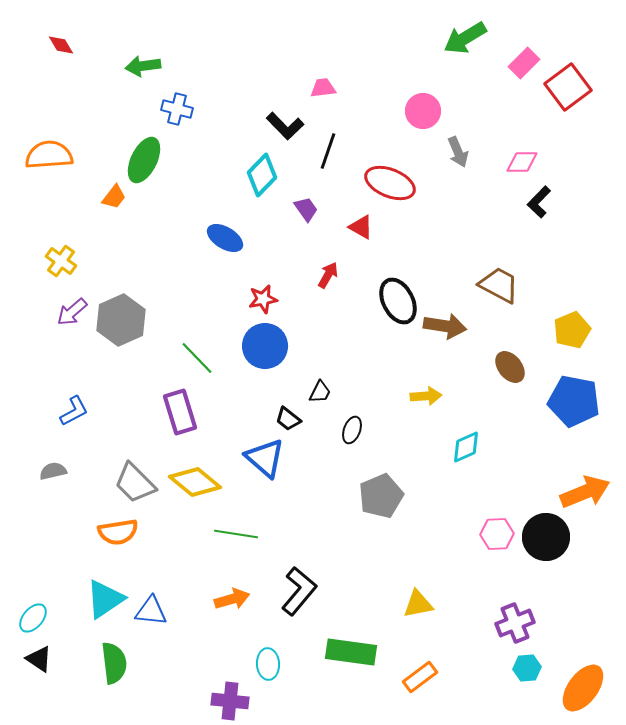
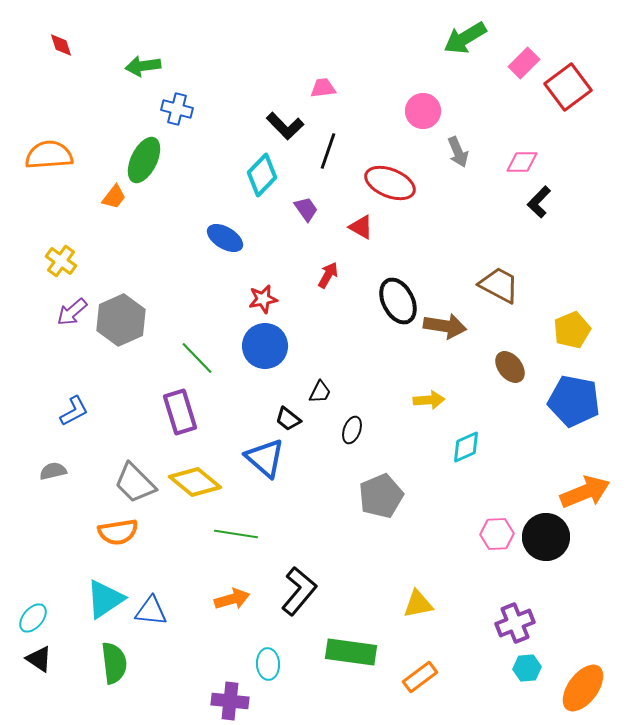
red diamond at (61, 45): rotated 12 degrees clockwise
yellow arrow at (426, 396): moved 3 px right, 4 px down
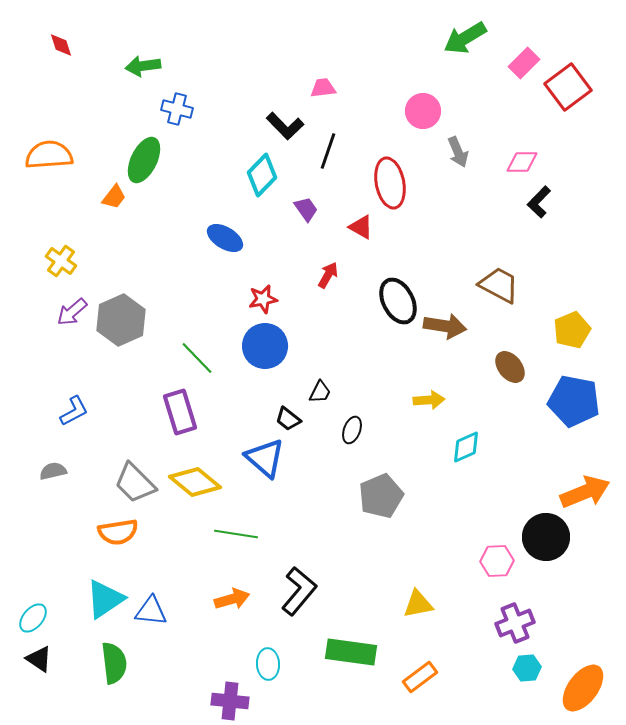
red ellipse at (390, 183): rotated 57 degrees clockwise
pink hexagon at (497, 534): moved 27 px down
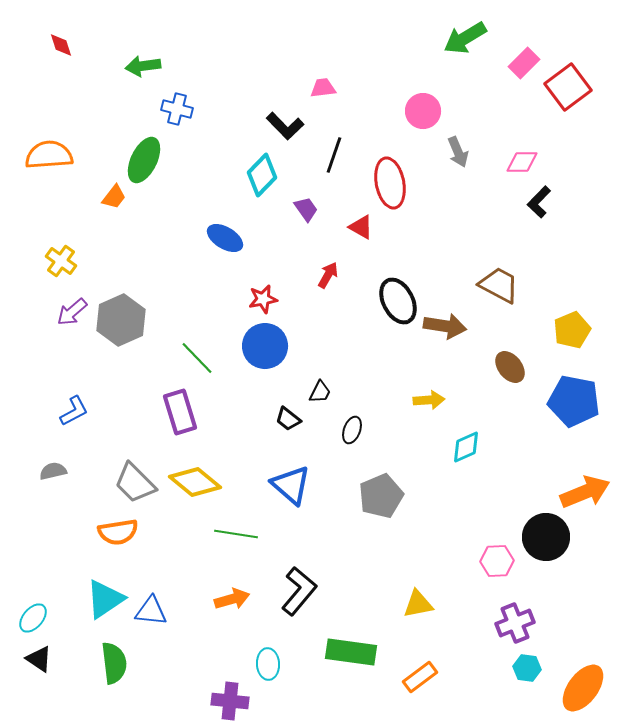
black line at (328, 151): moved 6 px right, 4 px down
blue triangle at (265, 458): moved 26 px right, 27 px down
cyan hexagon at (527, 668): rotated 12 degrees clockwise
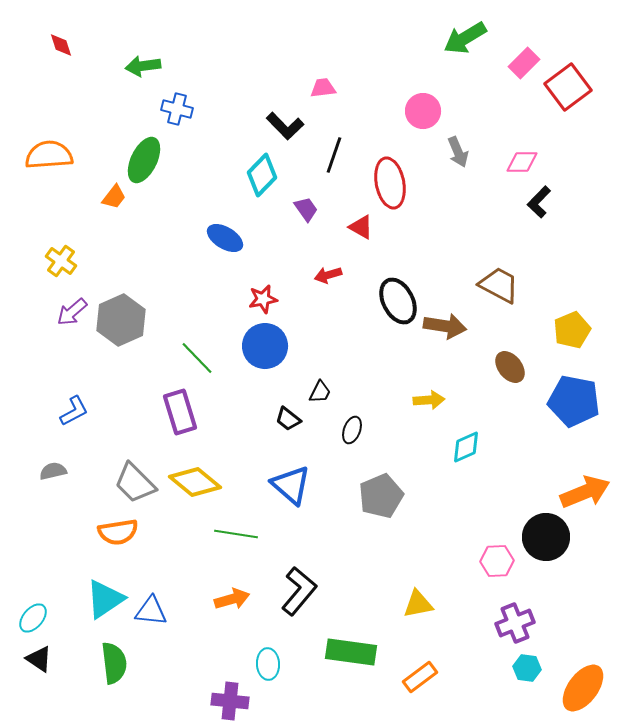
red arrow at (328, 275): rotated 136 degrees counterclockwise
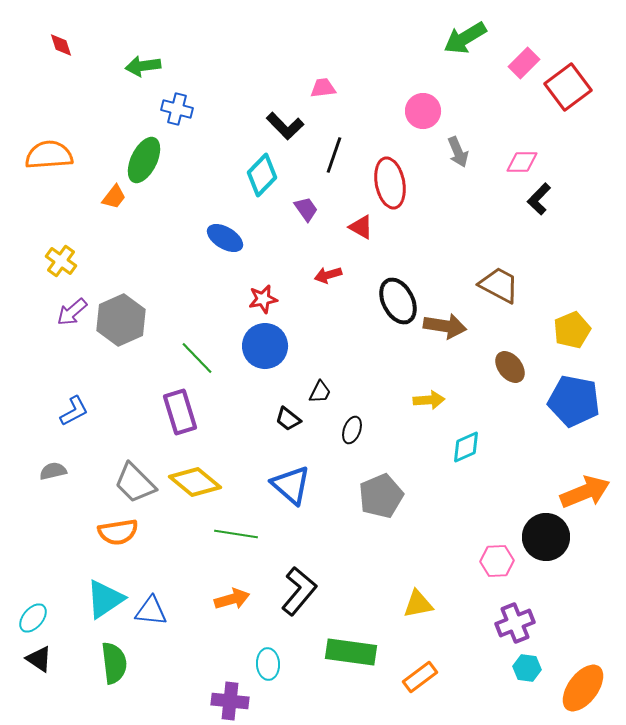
black L-shape at (539, 202): moved 3 px up
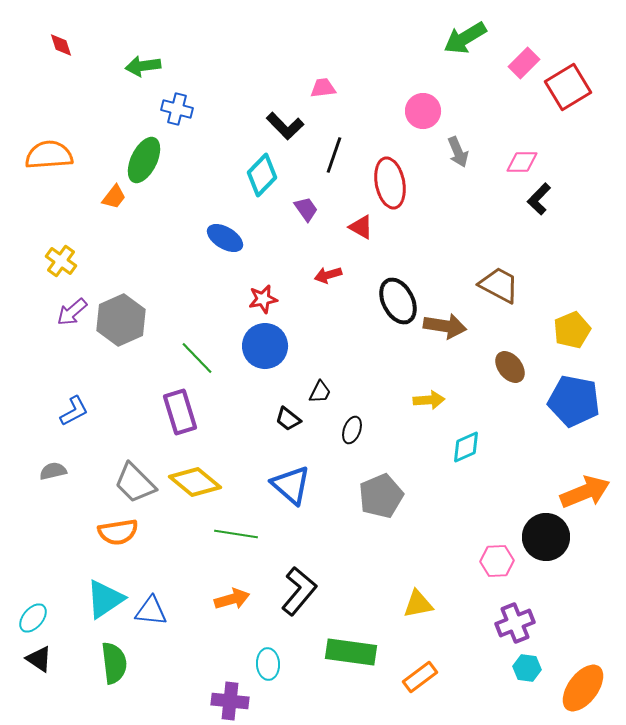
red square at (568, 87): rotated 6 degrees clockwise
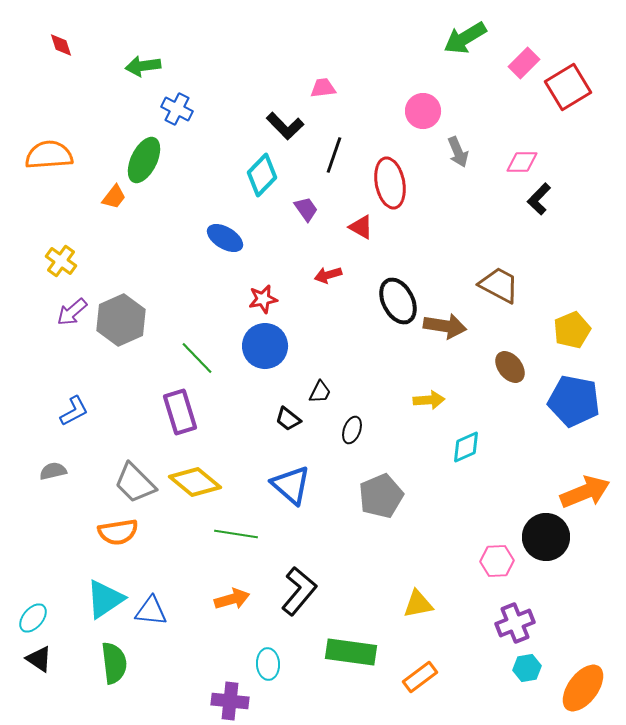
blue cross at (177, 109): rotated 12 degrees clockwise
cyan hexagon at (527, 668): rotated 16 degrees counterclockwise
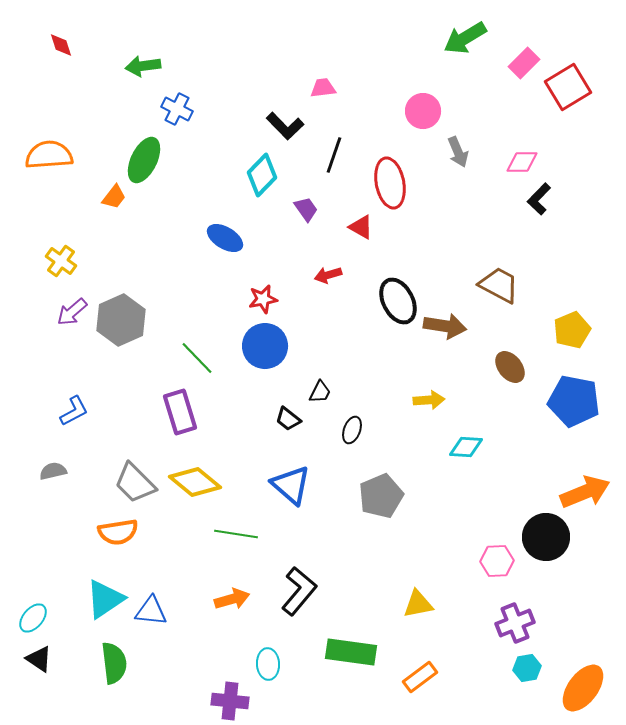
cyan diamond at (466, 447): rotated 28 degrees clockwise
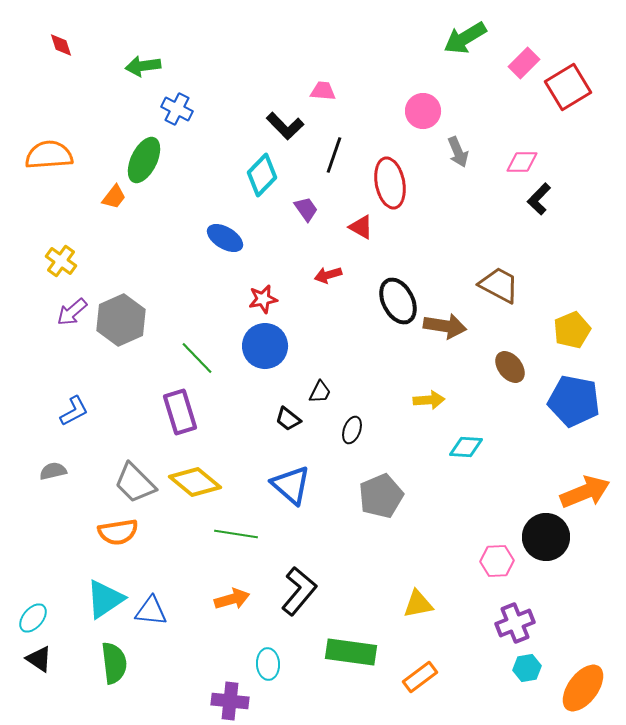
pink trapezoid at (323, 88): moved 3 px down; rotated 12 degrees clockwise
